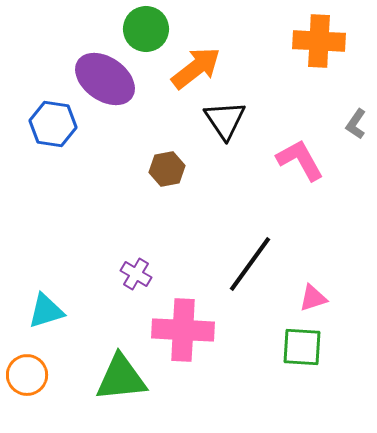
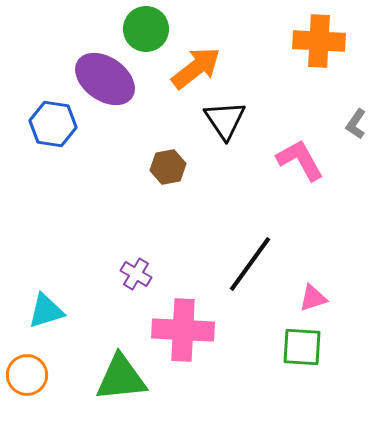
brown hexagon: moved 1 px right, 2 px up
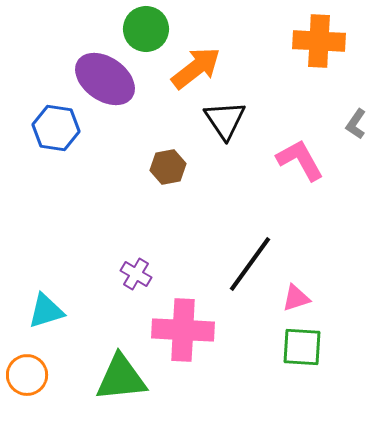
blue hexagon: moved 3 px right, 4 px down
pink triangle: moved 17 px left
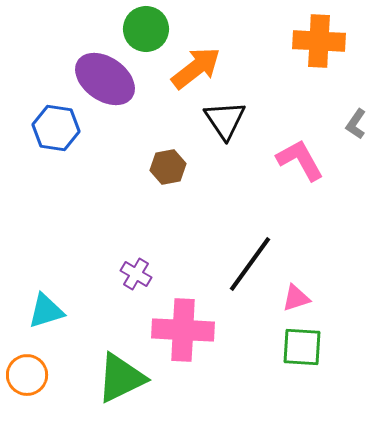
green triangle: rotated 20 degrees counterclockwise
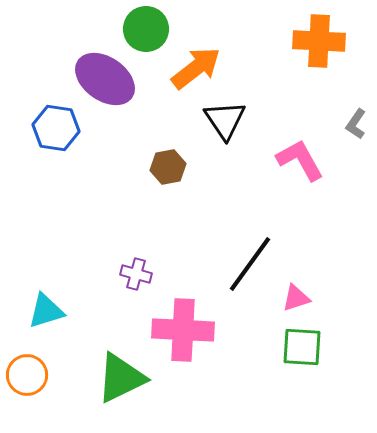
purple cross: rotated 16 degrees counterclockwise
